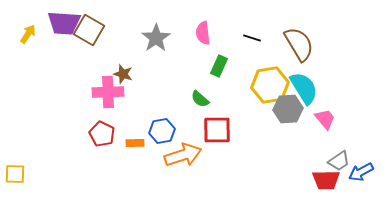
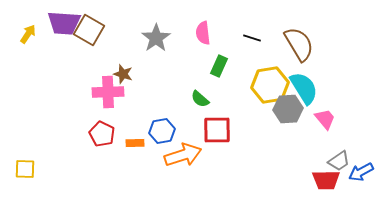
yellow square: moved 10 px right, 5 px up
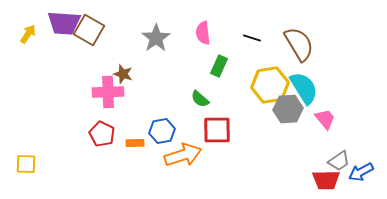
yellow square: moved 1 px right, 5 px up
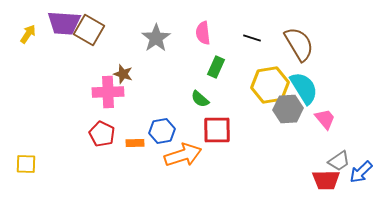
green rectangle: moved 3 px left, 1 px down
blue arrow: rotated 15 degrees counterclockwise
